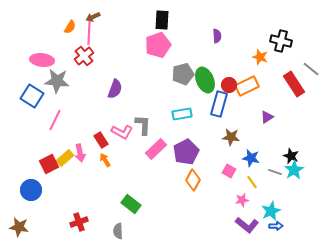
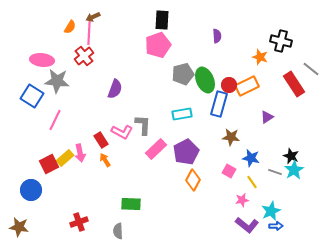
green rectangle at (131, 204): rotated 36 degrees counterclockwise
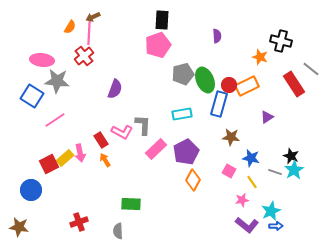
pink line at (55, 120): rotated 30 degrees clockwise
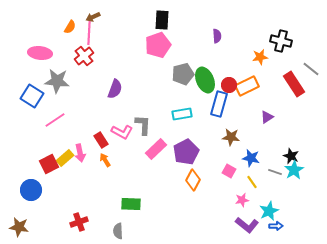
orange star at (260, 57): rotated 28 degrees counterclockwise
pink ellipse at (42, 60): moved 2 px left, 7 px up
cyan star at (271, 211): moved 2 px left
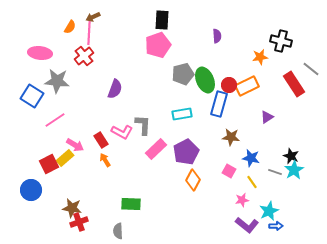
pink arrow at (80, 153): moved 5 px left, 8 px up; rotated 48 degrees counterclockwise
brown star at (19, 227): moved 53 px right, 19 px up
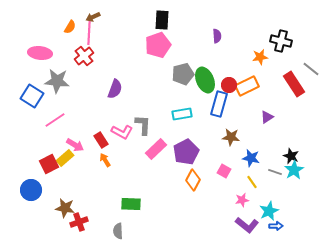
pink square at (229, 171): moved 5 px left
brown star at (72, 208): moved 7 px left
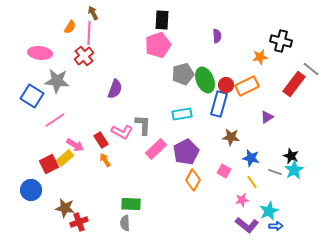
brown arrow at (93, 17): moved 4 px up; rotated 88 degrees clockwise
red rectangle at (294, 84): rotated 70 degrees clockwise
red circle at (229, 85): moved 3 px left
gray semicircle at (118, 231): moved 7 px right, 8 px up
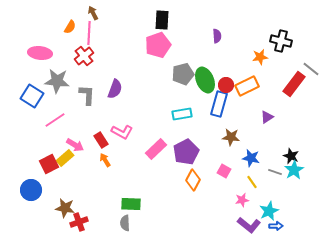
gray L-shape at (143, 125): moved 56 px left, 30 px up
purple L-shape at (247, 225): moved 2 px right
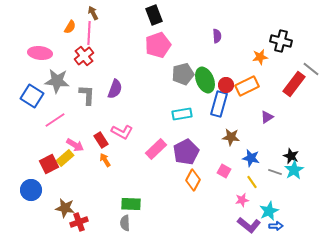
black rectangle at (162, 20): moved 8 px left, 5 px up; rotated 24 degrees counterclockwise
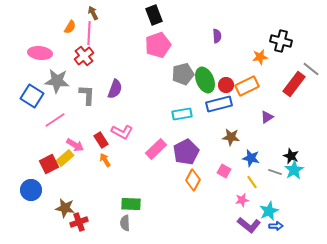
blue rectangle at (219, 104): rotated 60 degrees clockwise
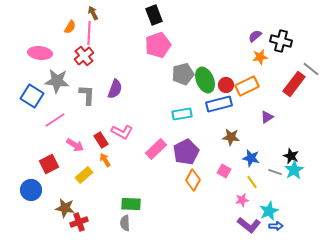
purple semicircle at (217, 36): moved 38 px right; rotated 128 degrees counterclockwise
yellow rectangle at (65, 158): moved 19 px right, 17 px down
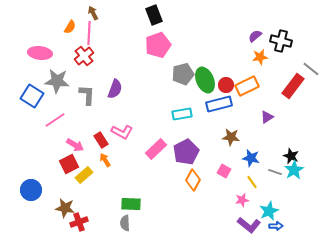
red rectangle at (294, 84): moved 1 px left, 2 px down
red square at (49, 164): moved 20 px right
